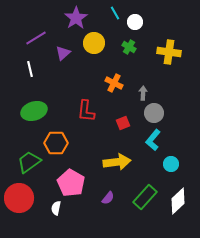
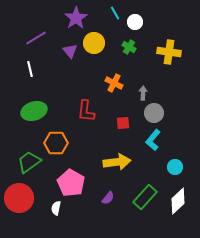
purple triangle: moved 7 px right, 2 px up; rotated 28 degrees counterclockwise
red square: rotated 16 degrees clockwise
cyan circle: moved 4 px right, 3 px down
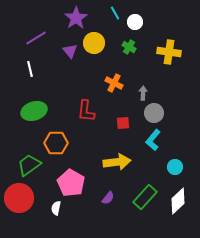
green trapezoid: moved 3 px down
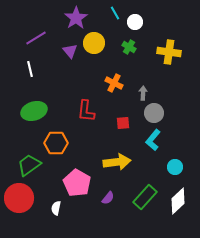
pink pentagon: moved 6 px right
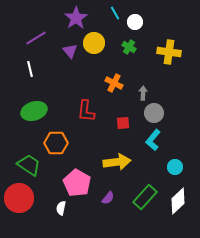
green trapezoid: rotated 70 degrees clockwise
white semicircle: moved 5 px right
